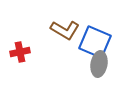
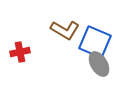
gray ellipse: rotated 40 degrees counterclockwise
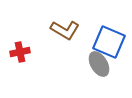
blue square: moved 14 px right
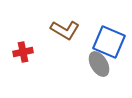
red cross: moved 3 px right
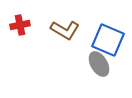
blue square: moved 1 px left, 2 px up
red cross: moved 3 px left, 27 px up
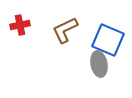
brown L-shape: rotated 124 degrees clockwise
gray ellipse: rotated 20 degrees clockwise
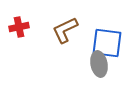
red cross: moved 1 px left, 2 px down
blue square: moved 1 px left, 3 px down; rotated 16 degrees counterclockwise
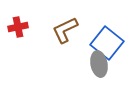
red cross: moved 1 px left
blue square: rotated 32 degrees clockwise
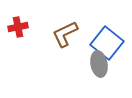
brown L-shape: moved 4 px down
